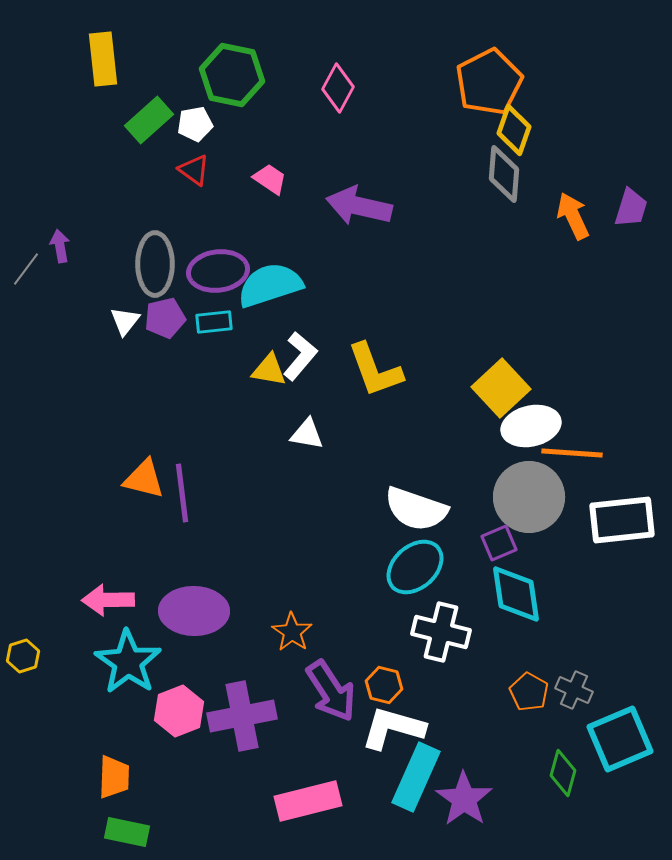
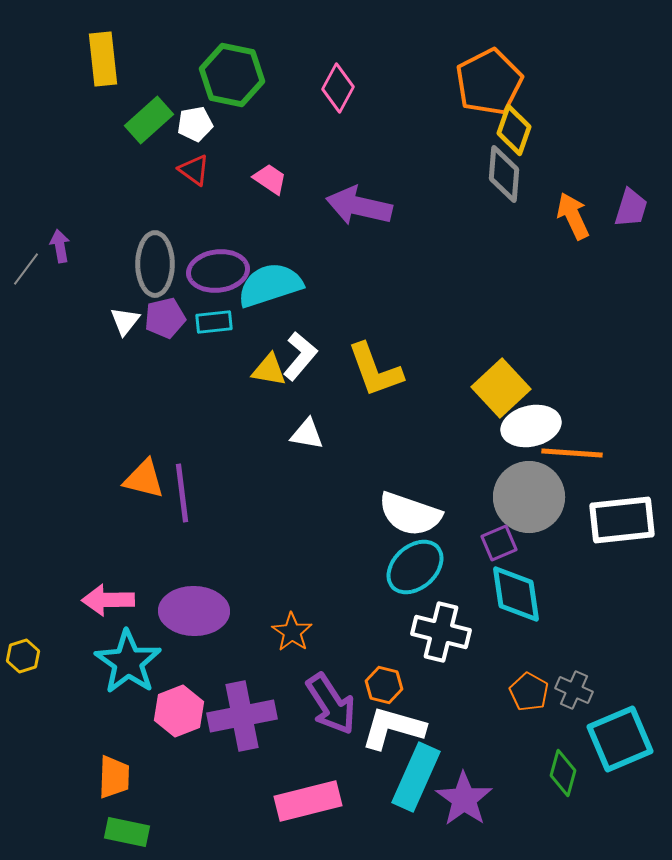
white semicircle at (416, 509): moved 6 px left, 5 px down
purple arrow at (331, 691): moved 13 px down
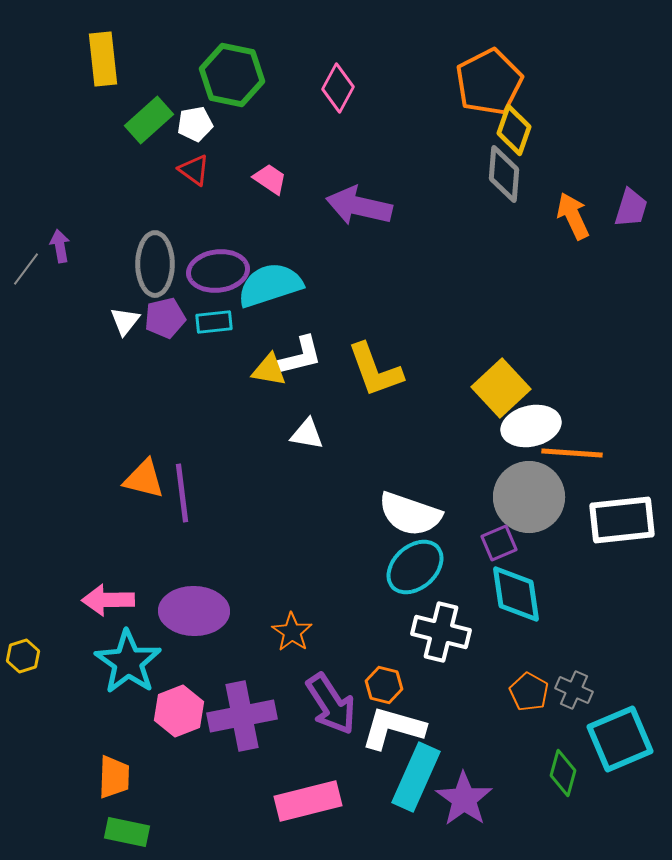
white L-shape at (300, 356): rotated 36 degrees clockwise
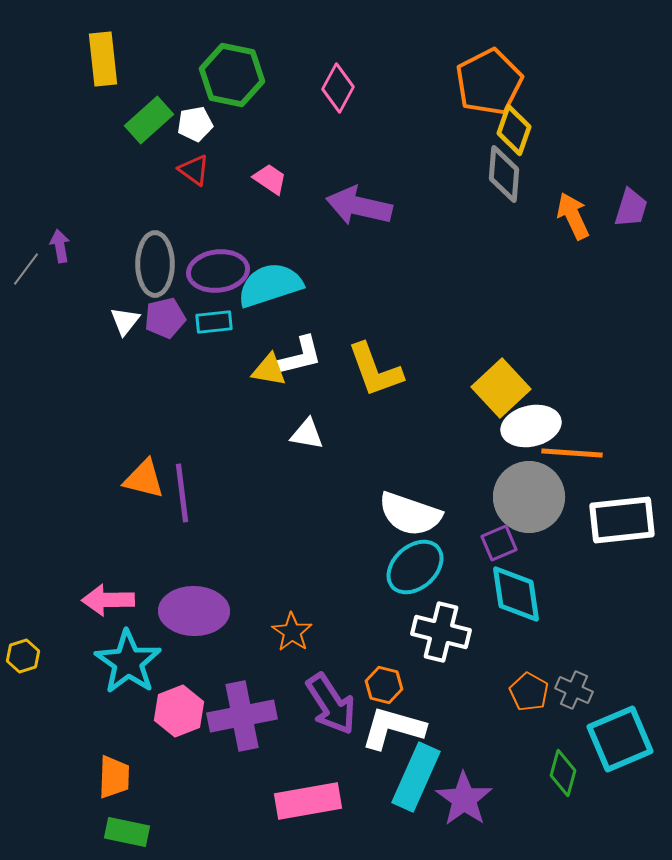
pink rectangle at (308, 801): rotated 4 degrees clockwise
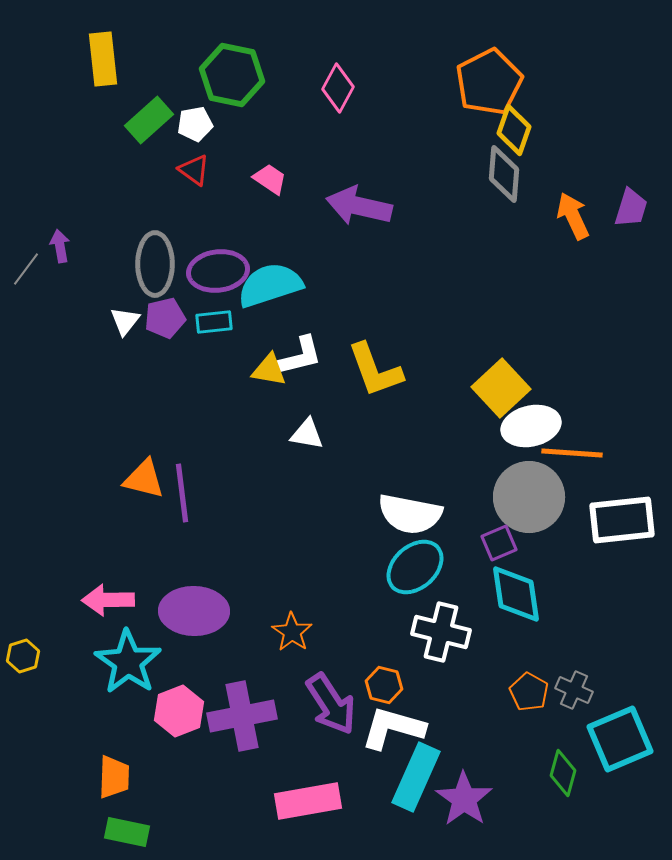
white semicircle at (410, 514): rotated 8 degrees counterclockwise
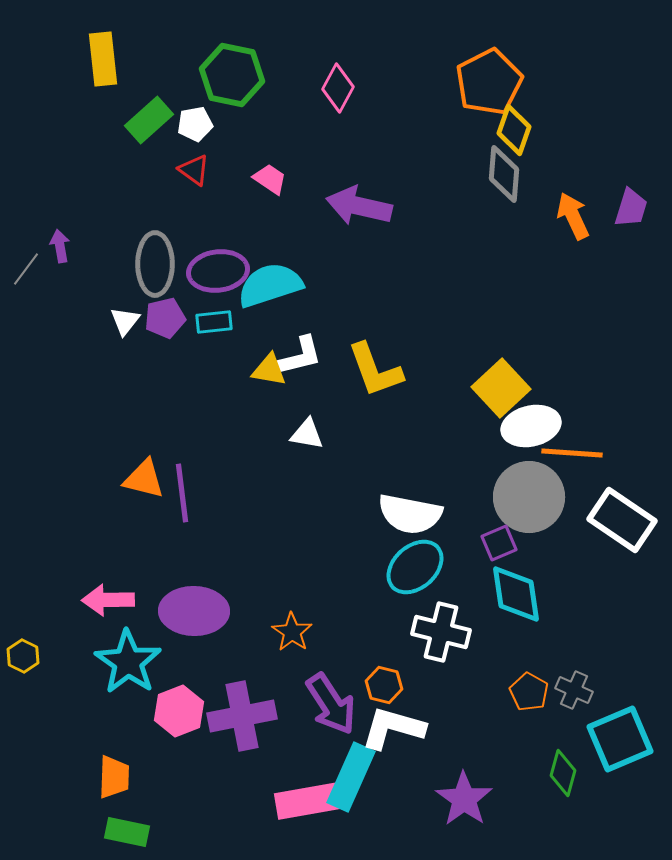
white rectangle at (622, 520): rotated 40 degrees clockwise
yellow hexagon at (23, 656): rotated 16 degrees counterclockwise
cyan rectangle at (416, 777): moved 65 px left
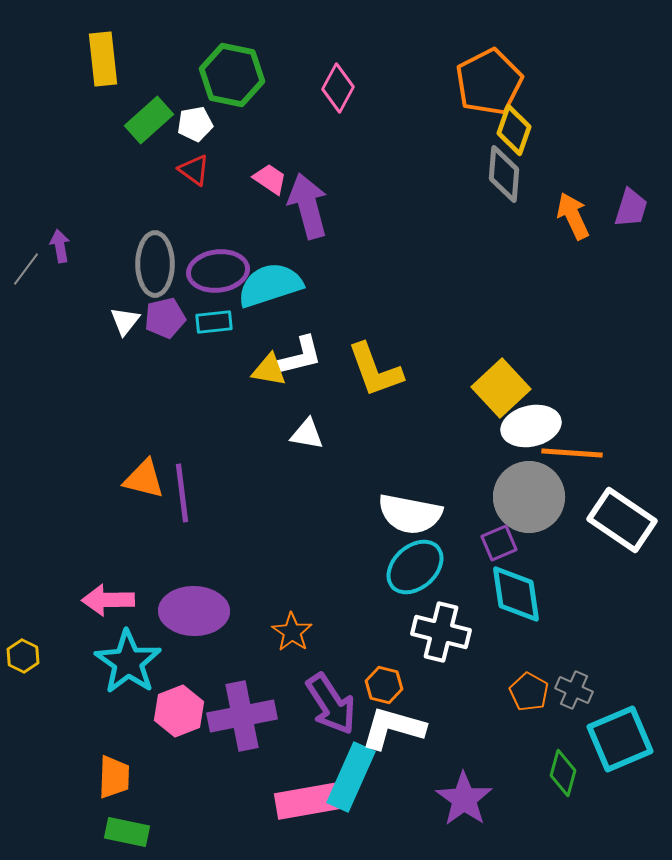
purple arrow at (359, 206): moved 51 px left; rotated 62 degrees clockwise
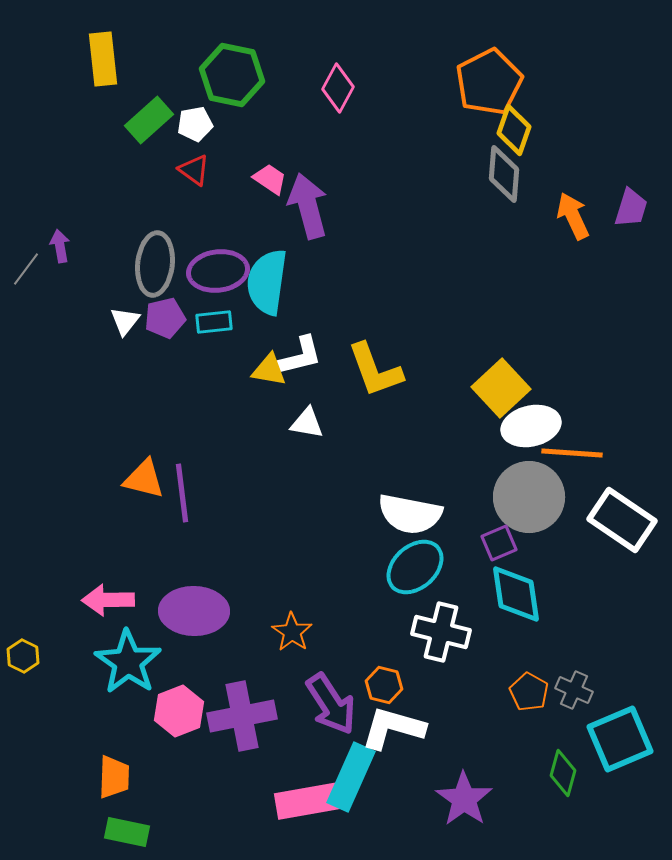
gray ellipse at (155, 264): rotated 6 degrees clockwise
cyan semicircle at (270, 285): moved 3 px left, 3 px up; rotated 64 degrees counterclockwise
white triangle at (307, 434): moved 11 px up
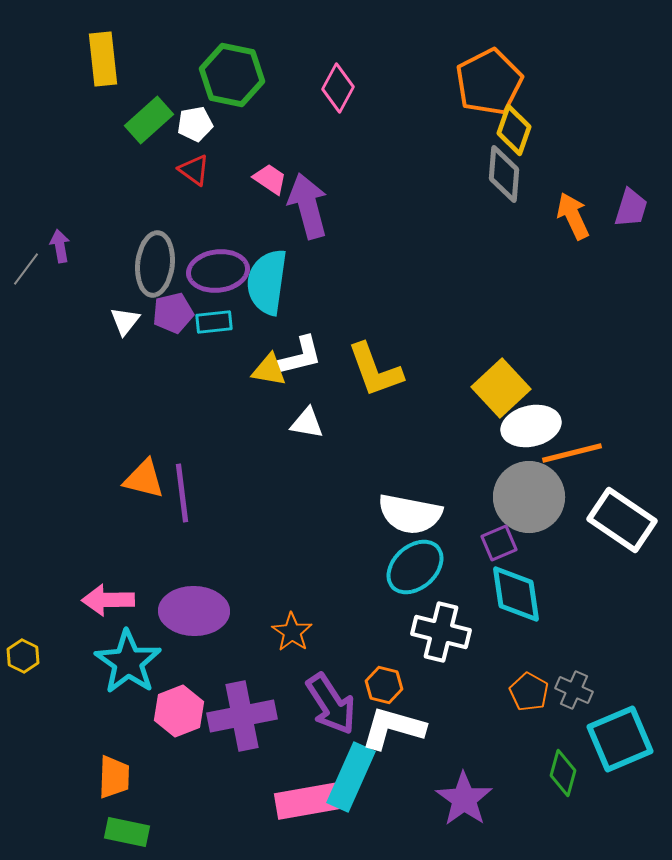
purple pentagon at (165, 318): moved 8 px right, 5 px up
orange line at (572, 453): rotated 18 degrees counterclockwise
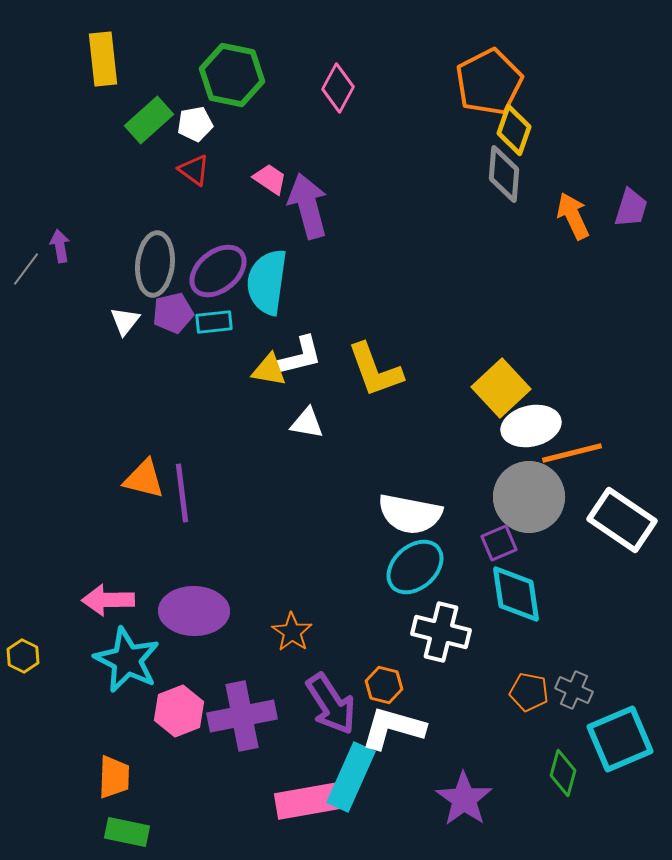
purple ellipse at (218, 271): rotated 32 degrees counterclockwise
cyan star at (128, 662): moved 1 px left, 2 px up; rotated 8 degrees counterclockwise
orange pentagon at (529, 692): rotated 18 degrees counterclockwise
